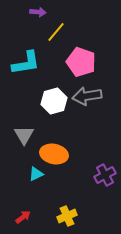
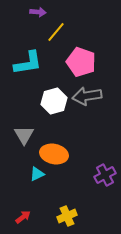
cyan L-shape: moved 2 px right
cyan triangle: moved 1 px right
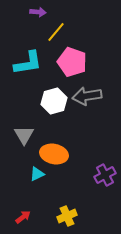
pink pentagon: moved 9 px left
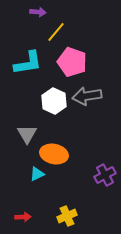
white hexagon: rotated 20 degrees counterclockwise
gray triangle: moved 3 px right, 1 px up
red arrow: rotated 35 degrees clockwise
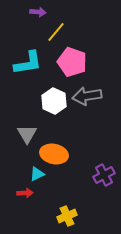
purple cross: moved 1 px left
red arrow: moved 2 px right, 24 px up
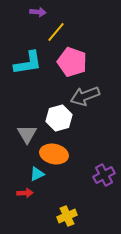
gray arrow: moved 2 px left; rotated 12 degrees counterclockwise
white hexagon: moved 5 px right, 17 px down; rotated 20 degrees clockwise
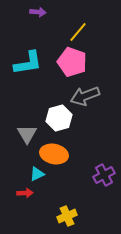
yellow line: moved 22 px right
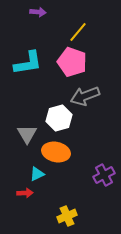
orange ellipse: moved 2 px right, 2 px up
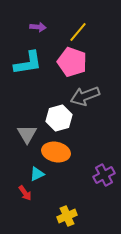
purple arrow: moved 15 px down
red arrow: rotated 56 degrees clockwise
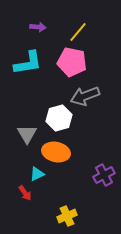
pink pentagon: rotated 8 degrees counterclockwise
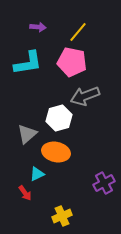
gray triangle: rotated 20 degrees clockwise
purple cross: moved 8 px down
yellow cross: moved 5 px left
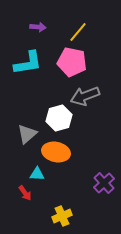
cyan triangle: rotated 28 degrees clockwise
purple cross: rotated 15 degrees counterclockwise
